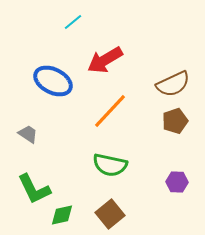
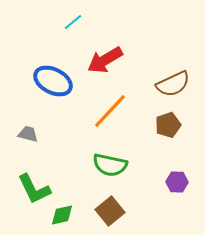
brown pentagon: moved 7 px left, 4 px down
gray trapezoid: rotated 20 degrees counterclockwise
brown square: moved 3 px up
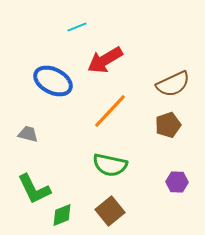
cyan line: moved 4 px right, 5 px down; rotated 18 degrees clockwise
green diamond: rotated 10 degrees counterclockwise
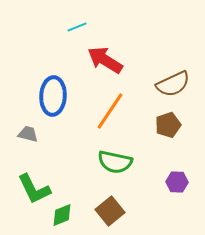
red arrow: rotated 63 degrees clockwise
blue ellipse: moved 15 px down; rotated 66 degrees clockwise
orange line: rotated 9 degrees counterclockwise
green semicircle: moved 5 px right, 3 px up
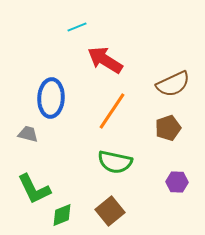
blue ellipse: moved 2 px left, 2 px down
orange line: moved 2 px right
brown pentagon: moved 3 px down
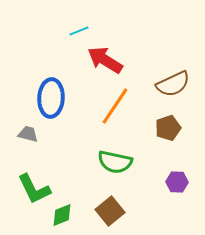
cyan line: moved 2 px right, 4 px down
orange line: moved 3 px right, 5 px up
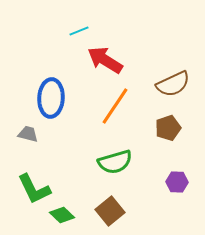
green semicircle: rotated 28 degrees counterclockwise
green diamond: rotated 65 degrees clockwise
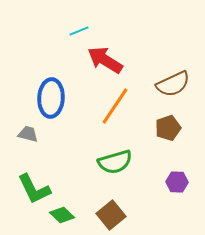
brown square: moved 1 px right, 4 px down
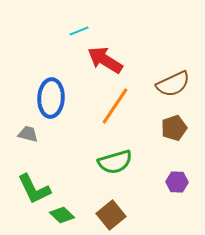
brown pentagon: moved 6 px right
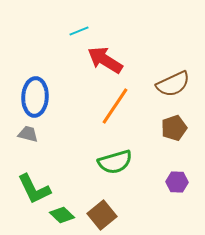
blue ellipse: moved 16 px left, 1 px up
brown square: moved 9 px left
